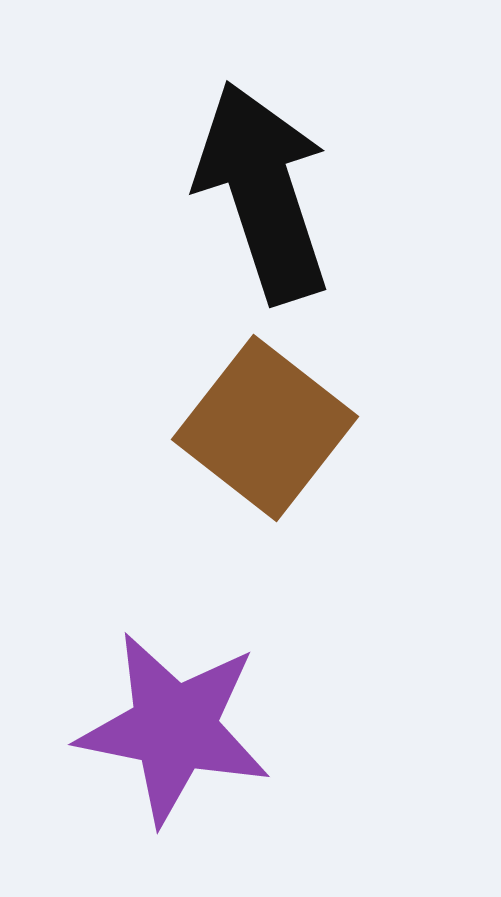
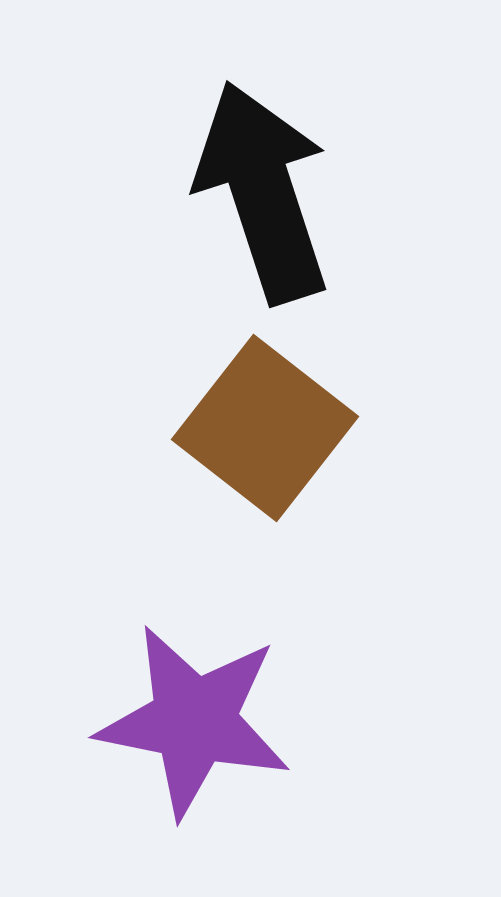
purple star: moved 20 px right, 7 px up
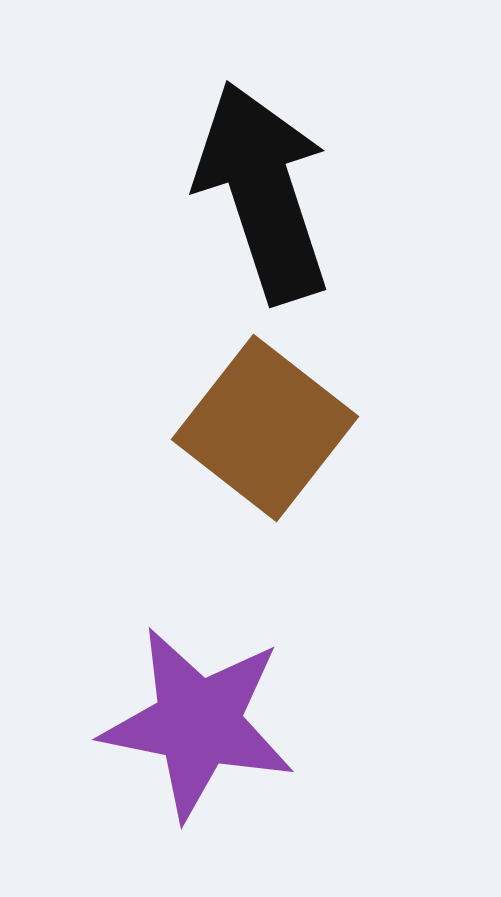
purple star: moved 4 px right, 2 px down
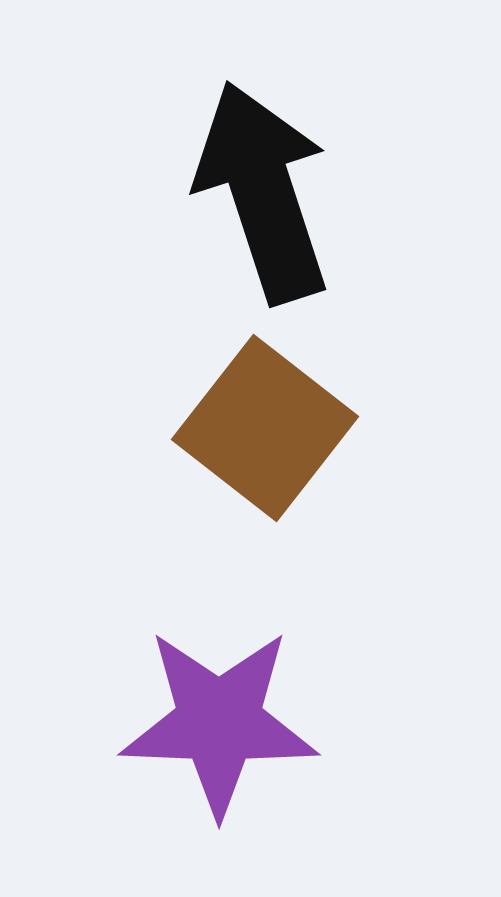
purple star: moved 21 px right, 1 px up; rotated 9 degrees counterclockwise
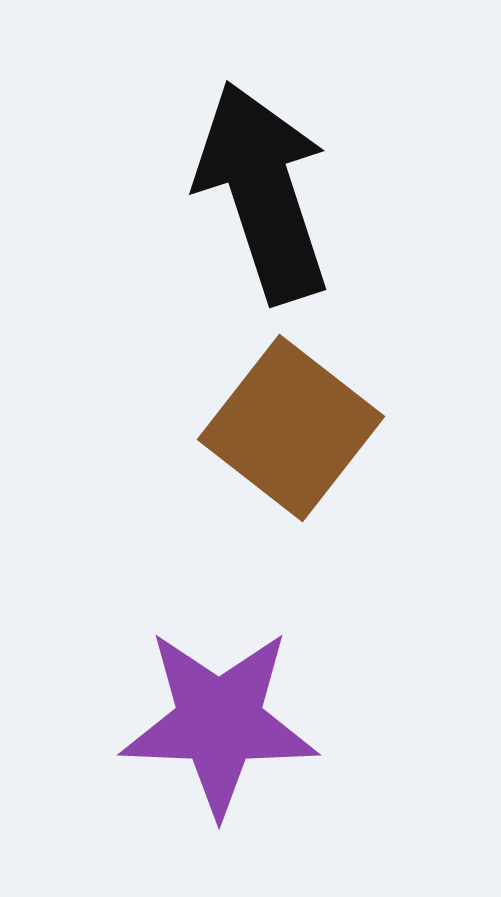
brown square: moved 26 px right
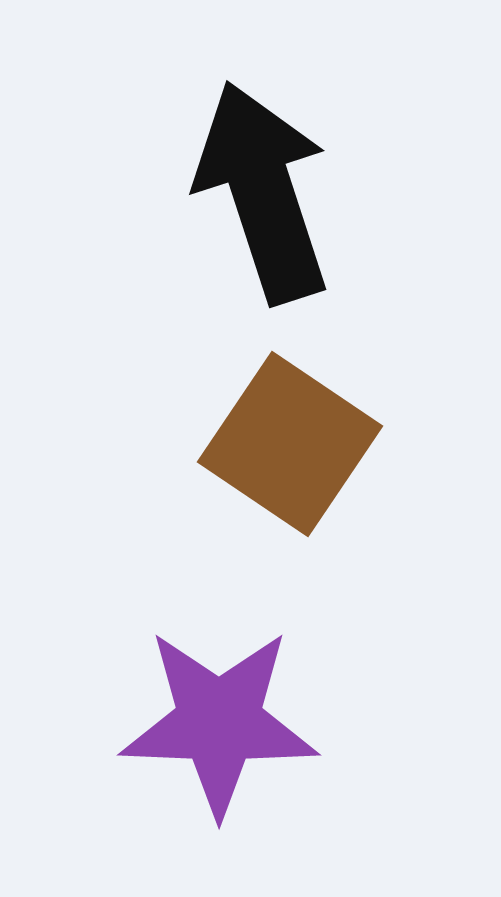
brown square: moved 1 px left, 16 px down; rotated 4 degrees counterclockwise
